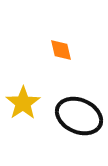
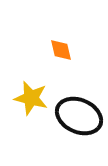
yellow star: moved 8 px right, 5 px up; rotated 24 degrees counterclockwise
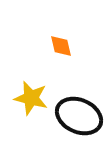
orange diamond: moved 4 px up
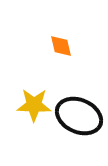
yellow star: moved 3 px right, 7 px down; rotated 12 degrees counterclockwise
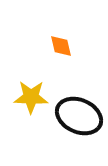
yellow star: moved 3 px left, 8 px up
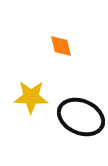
black ellipse: moved 2 px right, 1 px down
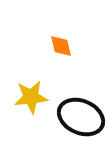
yellow star: rotated 8 degrees counterclockwise
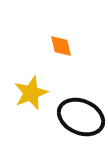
yellow star: moved 4 px up; rotated 16 degrees counterclockwise
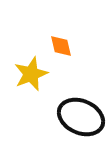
yellow star: moved 19 px up
